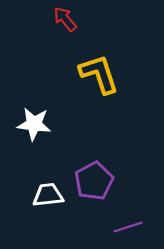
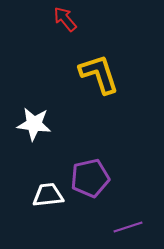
purple pentagon: moved 4 px left, 3 px up; rotated 15 degrees clockwise
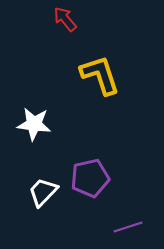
yellow L-shape: moved 1 px right, 1 px down
white trapezoid: moved 5 px left, 3 px up; rotated 40 degrees counterclockwise
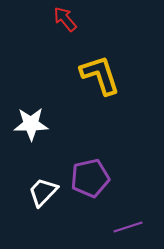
white star: moved 3 px left; rotated 8 degrees counterclockwise
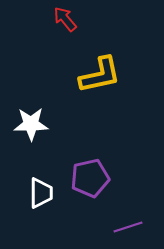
yellow L-shape: rotated 96 degrees clockwise
white trapezoid: moved 2 px left, 1 px down; rotated 136 degrees clockwise
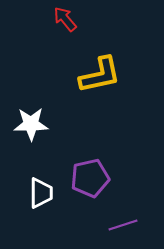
purple line: moved 5 px left, 2 px up
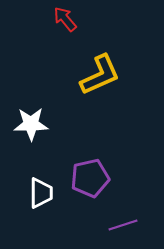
yellow L-shape: rotated 12 degrees counterclockwise
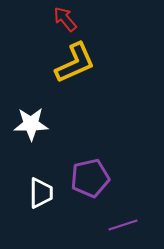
yellow L-shape: moved 25 px left, 12 px up
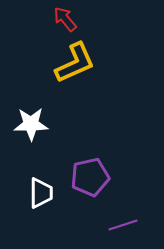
purple pentagon: moved 1 px up
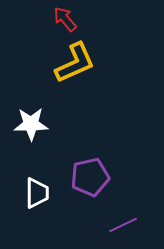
white trapezoid: moved 4 px left
purple line: rotated 8 degrees counterclockwise
